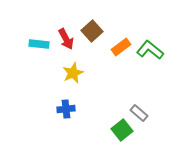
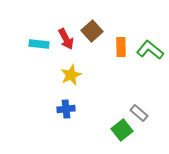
orange rectangle: rotated 54 degrees counterclockwise
yellow star: moved 2 px left, 2 px down
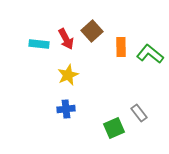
green L-shape: moved 4 px down
yellow star: moved 3 px left
gray rectangle: rotated 12 degrees clockwise
green square: moved 8 px left, 2 px up; rotated 15 degrees clockwise
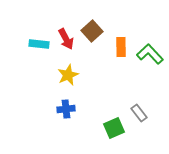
green L-shape: rotated 8 degrees clockwise
